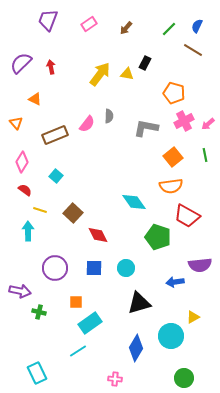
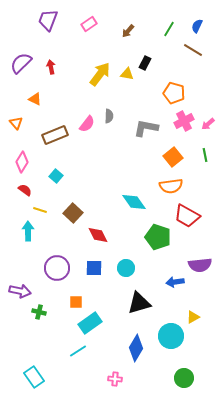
brown arrow at (126, 28): moved 2 px right, 3 px down
green line at (169, 29): rotated 14 degrees counterclockwise
purple circle at (55, 268): moved 2 px right
cyan rectangle at (37, 373): moved 3 px left, 4 px down; rotated 10 degrees counterclockwise
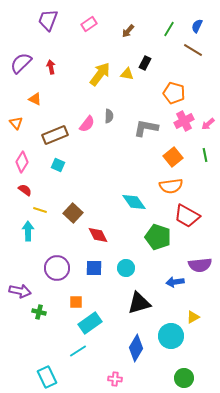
cyan square at (56, 176): moved 2 px right, 11 px up; rotated 16 degrees counterclockwise
cyan rectangle at (34, 377): moved 13 px right; rotated 10 degrees clockwise
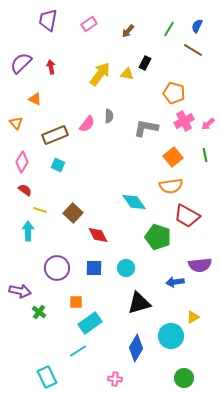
purple trapezoid at (48, 20): rotated 10 degrees counterclockwise
green cross at (39, 312): rotated 24 degrees clockwise
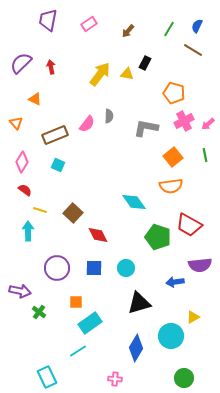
red trapezoid at (187, 216): moved 2 px right, 9 px down
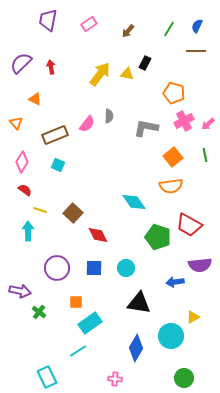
brown line at (193, 50): moved 3 px right, 1 px down; rotated 30 degrees counterclockwise
black triangle at (139, 303): rotated 25 degrees clockwise
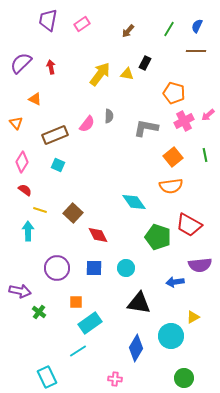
pink rectangle at (89, 24): moved 7 px left
pink arrow at (208, 124): moved 9 px up
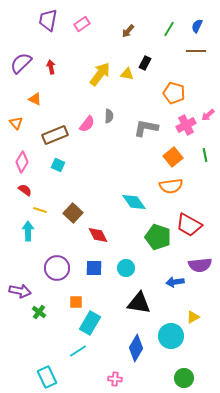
pink cross at (184, 121): moved 2 px right, 4 px down
cyan rectangle at (90, 323): rotated 25 degrees counterclockwise
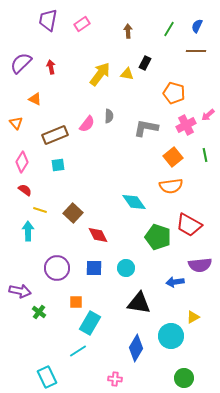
brown arrow at (128, 31): rotated 136 degrees clockwise
cyan square at (58, 165): rotated 32 degrees counterclockwise
